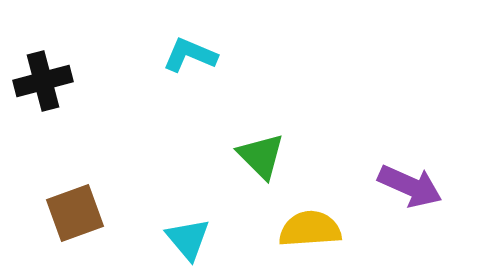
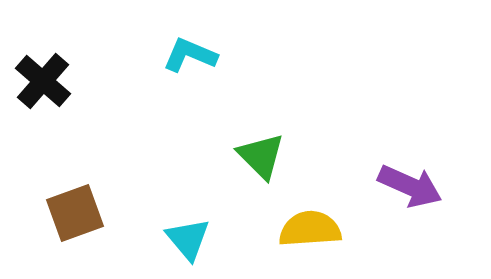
black cross: rotated 34 degrees counterclockwise
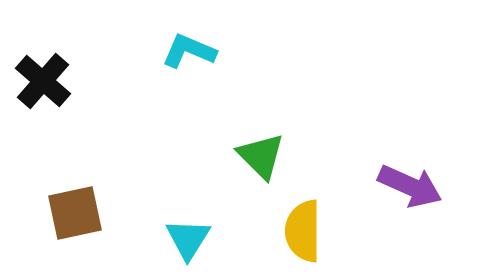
cyan L-shape: moved 1 px left, 4 px up
brown square: rotated 8 degrees clockwise
yellow semicircle: moved 7 px left, 2 px down; rotated 86 degrees counterclockwise
cyan triangle: rotated 12 degrees clockwise
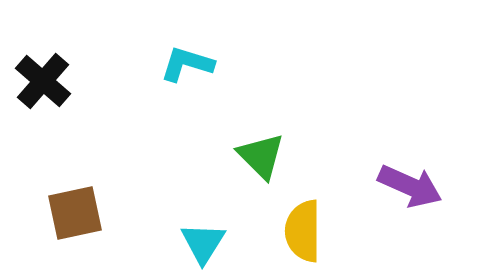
cyan L-shape: moved 2 px left, 13 px down; rotated 6 degrees counterclockwise
cyan triangle: moved 15 px right, 4 px down
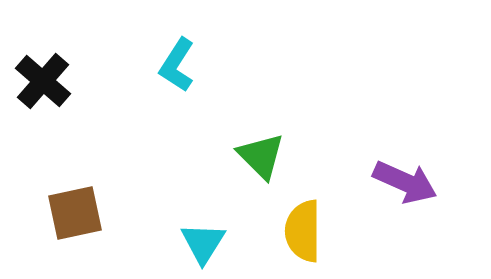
cyan L-shape: moved 10 px left, 1 px down; rotated 74 degrees counterclockwise
purple arrow: moved 5 px left, 4 px up
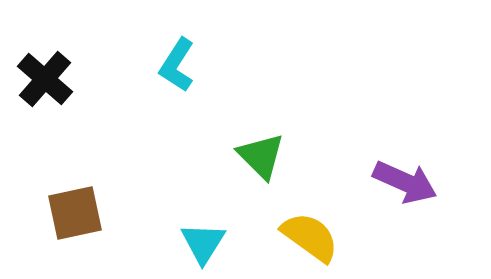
black cross: moved 2 px right, 2 px up
yellow semicircle: moved 7 px right, 6 px down; rotated 126 degrees clockwise
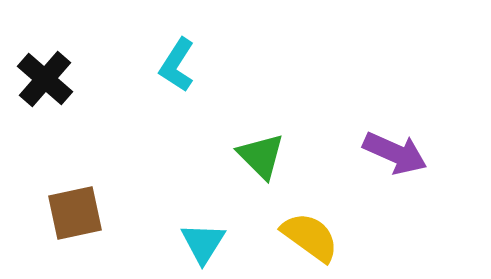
purple arrow: moved 10 px left, 29 px up
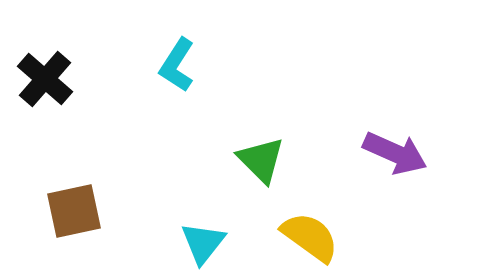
green triangle: moved 4 px down
brown square: moved 1 px left, 2 px up
cyan triangle: rotated 6 degrees clockwise
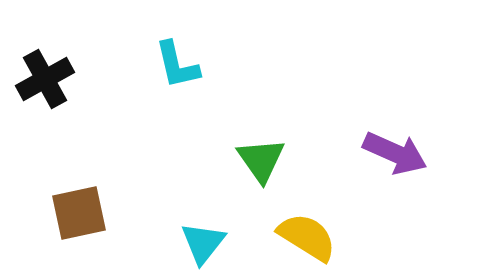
cyan L-shape: rotated 46 degrees counterclockwise
black cross: rotated 20 degrees clockwise
green triangle: rotated 10 degrees clockwise
brown square: moved 5 px right, 2 px down
yellow semicircle: moved 3 px left; rotated 4 degrees counterclockwise
